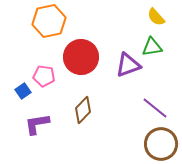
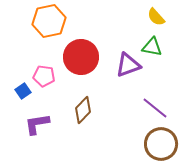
green triangle: rotated 20 degrees clockwise
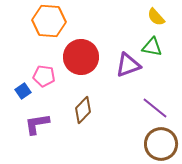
orange hexagon: rotated 16 degrees clockwise
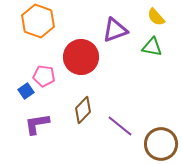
orange hexagon: moved 11 px left; rotated 16 degrees clockwise
purple triangle: moved 13 px left, 35 px up
blue square: moved 3 px right
purple line: moved 35 px left, 18 px down
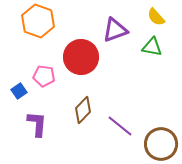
blue square: moved 7 px left
purple L-shape: rotated 104 degrees clockwise
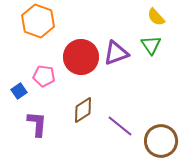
purple triangle: moved 1 px right, 23 px down
green triangle: moved 1 px left, 2 px up; rotated 45 degrees clockwise
brown diamond: rotated 12 degrees clockwise
brown circle: moved 3 px up
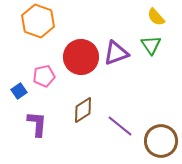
pink pentagon: rotated 20 degrees counterclockwise
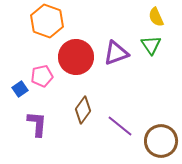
yellow semicircle: rotated 18 degrees clockwise
orange hexagon: moved 9 px right
red circle: moved 5 px left
pink pentagon: moved 2 px left
blue square: moved 1 px right, 2 px up
brown diamond: rotated 20 degrees counterclockwise
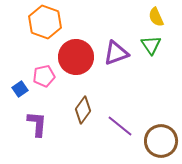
orange hexagon: moved 2 px left, 1 px down
pink pentagon: moved 2 px right
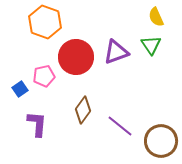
purple triangle: moved 1 px up
